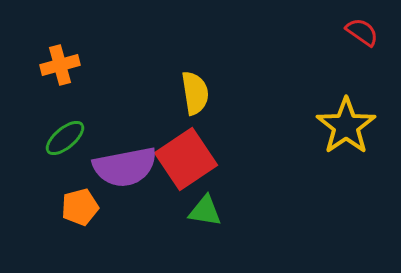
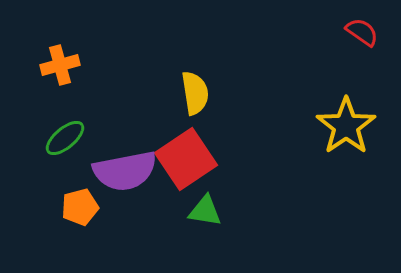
purple semicircle: moved 4 px down
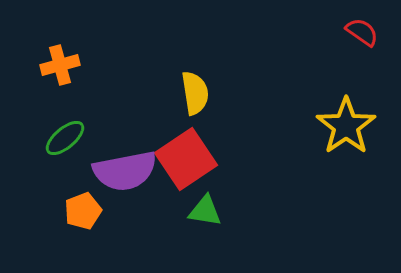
orange pentagon: moved 3 px right, 4 px down; rotated 6 degrees counterclockwise
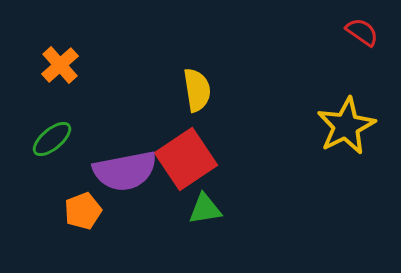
orange cross: rotated 27 degrees counterclockwise
yellow semicircle: moved 2 px right, 3 px up
yellow star: rotated 8 degrees clockwise
green ellipse: moved 13 px left, 1 px down
green triangle: moved 2 px up; rotated 18 degrees counterclockwise
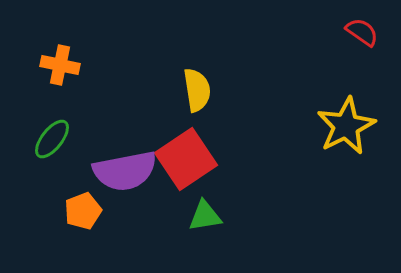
orange cross: rotated 36 degrees counterclockwise
green ellipse: rotated 12 degrees counterclockwise
green triangle: moved 7 px down
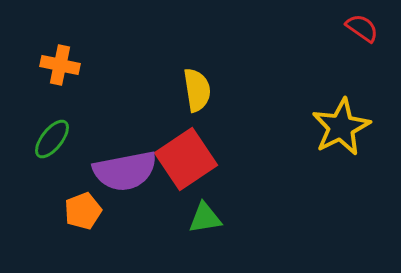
red semicircle: moved 4 px up
yellow star: moved 5 px left, 1 px down
green triangle: moved 2 px down
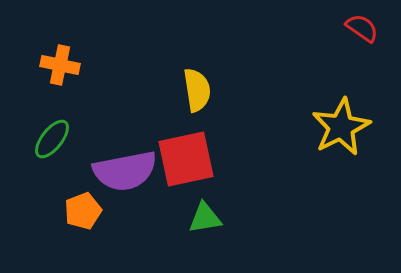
red square: rotated 22 degrees clockwise
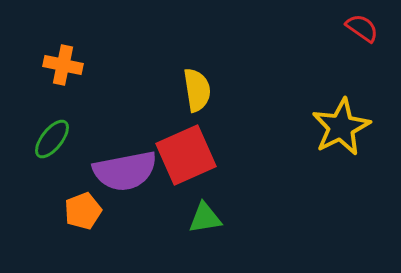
orange cross: moved 3 px right
red square: moved 4 px up; rotated 12 degrees counterclockwise
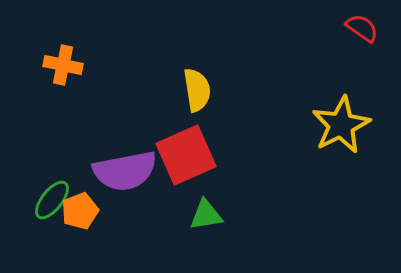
yellow star: moved 2 px up
green ellipse: moved 61 px down
orange pentagon: moved 3 px left
green triangle: moved 1 px right, 3 px up
